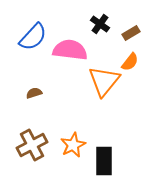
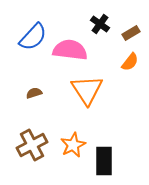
orange triangle: moved 17 px left, 9 px down; rotated 12 degrees counterclockwise
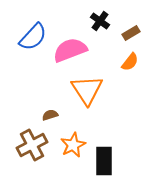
black cross: moved 3 px up
pink semicircle: rotated 28 degrees counterclockwise
brown semicircle: moved 16 px right, 22 px down
